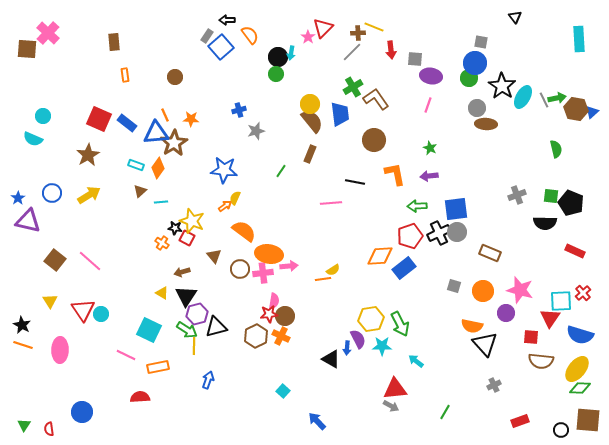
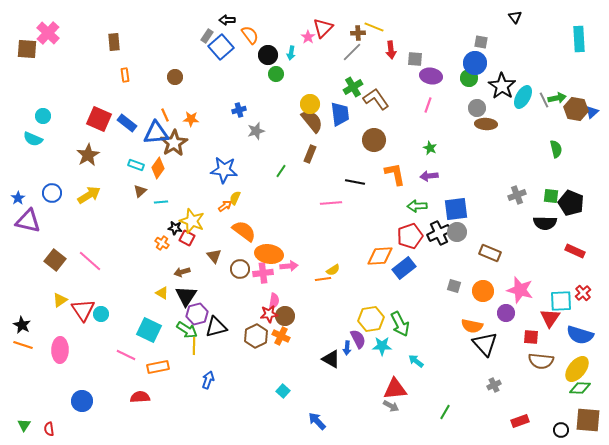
black circle at (278, 57): moved 10 px left, 2 px up
yellow triangle at (50, 301): moved 10 px right, 1 px up; rotated 28 degrees clockwise
blue circle at (82, 412): moved 11 px up
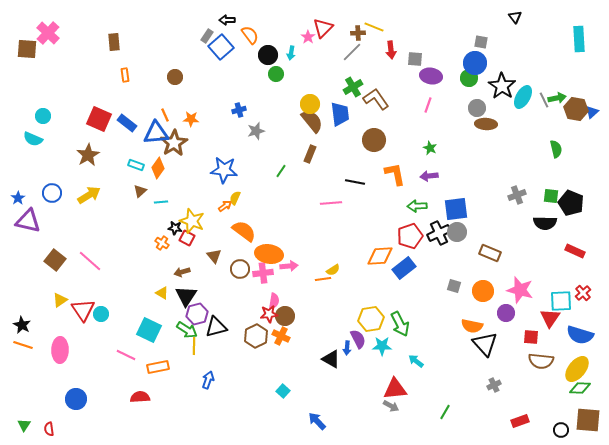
blue circle at (82, 401): moved 6 px left, 2 px up
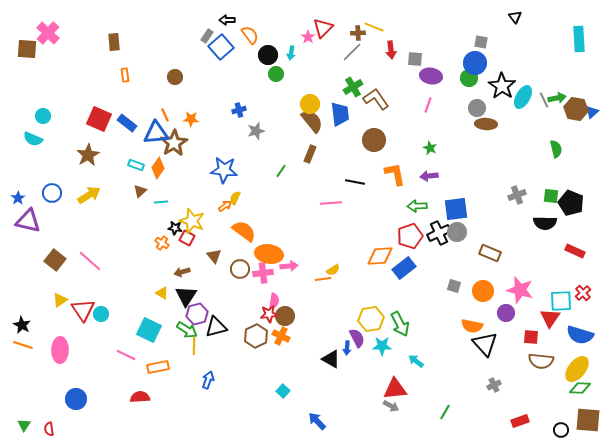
purple semicircle at (358, 339): moved 1 px left, 1 px up
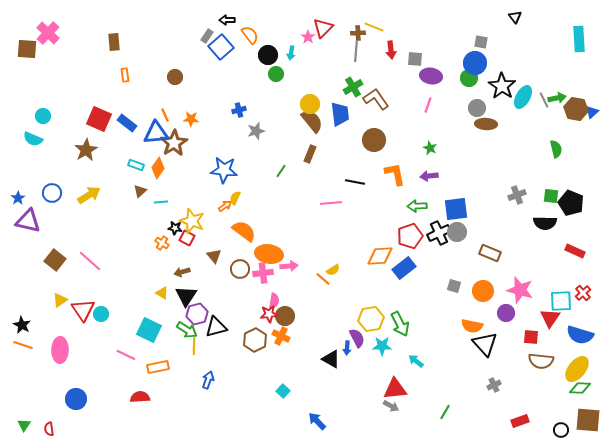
gray line at (352, 52): moved 4 px right, 1 px up; rotated 40 degrees counterclockwise
brown star at (88, 155): moved 2 px left, 5 px up
orange line at (323, 279): rotated 49 degrees clockwise
brown hexagon at (256, 336): moved 1 px left, 4 px down
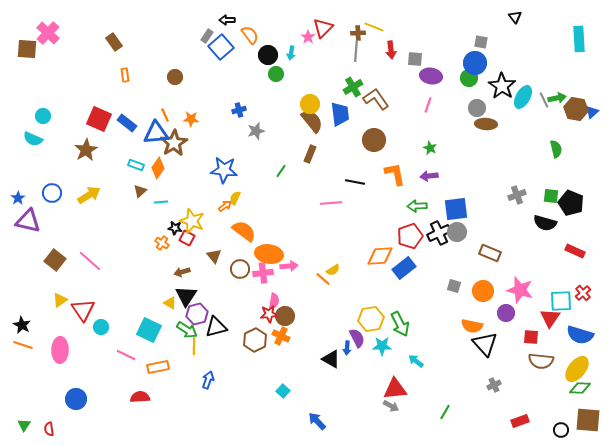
brown rectangle at (114, 42): rotated 30 degrees counterclockwise
black semicircle at (545, 223): rotated 15 degrees clockwise
yellow triangle at (162, 293): moved 8 px right, 10 px down
cyan circle at (101, 314): moved 13 px down
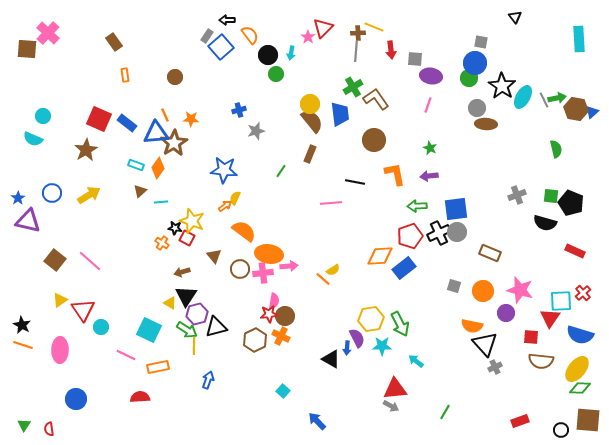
gray cross at (494, 385): moved 1 px right, 18 px up
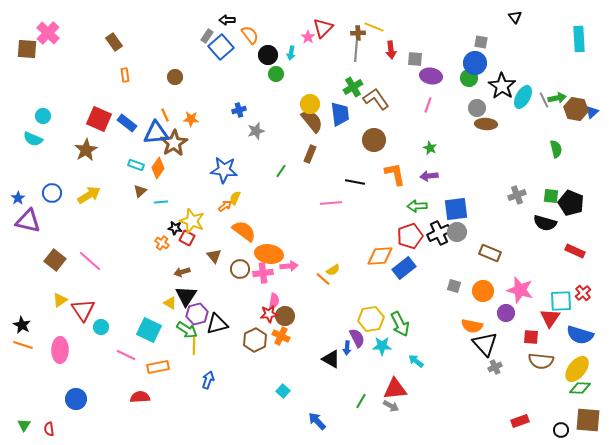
black triangle at (216, 327): moved 1 px right, 3 px up
green line at (445, 412): moved 84 px left, 11 px up
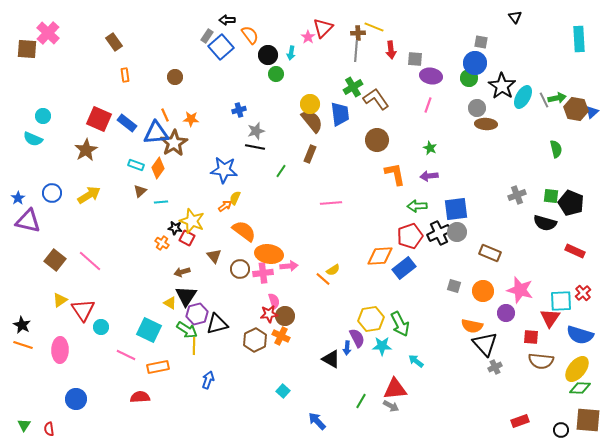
brown circle at (374, 140): moved 3 px right
black line at (355, 182): moved 100 px left, 35 px up
pink semicircle at (274, 301): rotated 28 degrees counterclockwise
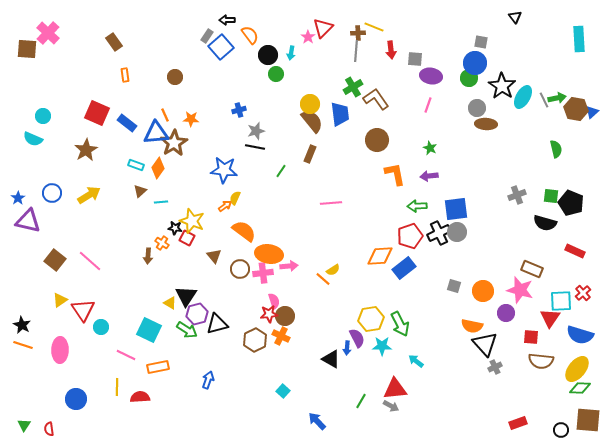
red square at (99, 119): moved 2 px left, 6 px up
brown rectangle at (490, 253): moved 42 px right, 16 px down
brown arrow at (182, 272): moved 34 px left, 16 px up; rotated 70 degrees counterclockwise
yellow line at (194, 346): moved 77 px left, 41 px down
red rectangle at (520, 421): moved 2 px left, 2 px down
